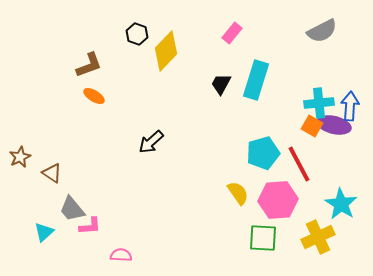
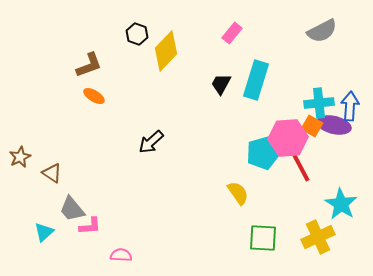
pink hexagon: moved 10 px right, 62 px up
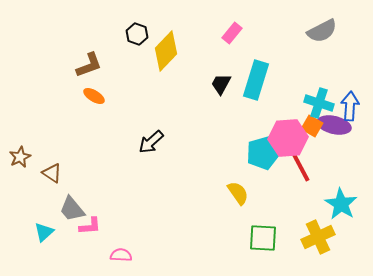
cyan cross: rotated 24 degrees clockwise
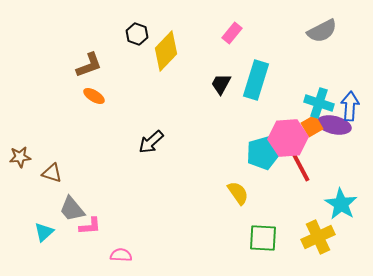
orange square: rotated 30 degrees clockwise
brown star: rotated 20 degrees clockwise
brown triangle: rotated 15 degrees counterclockwise
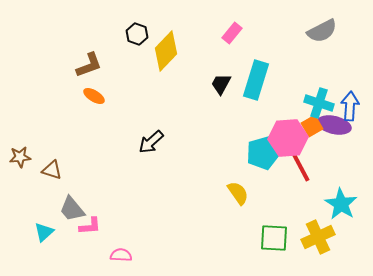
brown triangle: moved 3 px up
green square: moved 11 px right
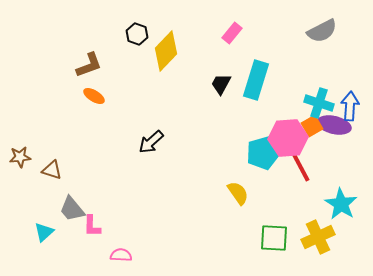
pink L-shape: moved 2 px right; rotated 95 degrees clockwise
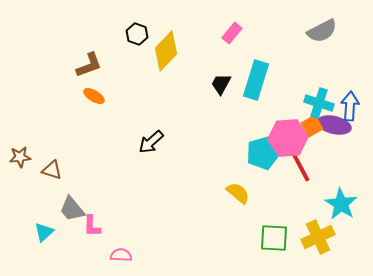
yellow semicircle: rotated 15 degrees counterclockwise
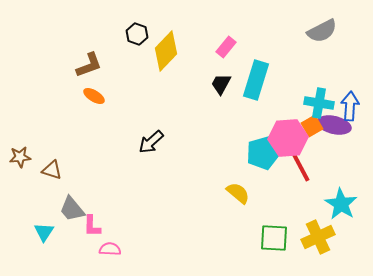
pink rectangle: moved 6 px left, 14 px down
cyan cross: rotated 8 degrees counterclockwise
cyan triangle: rotated 15 degrees counterclockwise
pink semicircle: moved 11 px left, 6 px up
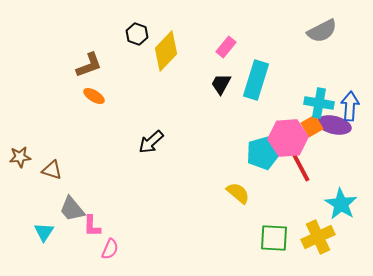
pink semicircle: rotated 110 degrees clockwise
